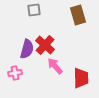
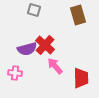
gray square: rotated 24 degrees clockwise
purple semicircle: rotated 60 degrees clockwise
pink cross: rotated 16 degrees clockwise
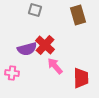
gray square: moved 1 px right
pink cross: moved 3 px left
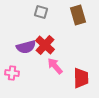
gray square: moved 6 px right, 2 px down
purple semicircle: moved 1 px left, 2 px up
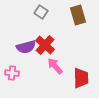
gray square: rotated 16 degrees clockwise
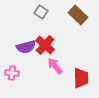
brown rectangle: rotated 30 degrees counterclockwise
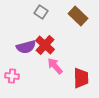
brown rectangle: moved 1 px down
pink cross: moved 3 px down
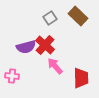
gray square: moved 9 px right, 6 px down; rotated 24 degrees clockwise
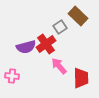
gray square: moved 10 px right, 9 px down
red cross: moved 1 px right, 1 px up; rotated 12 degrees clockwise
pink arrow: moved 4 px right
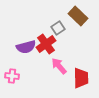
gray square: moved 2 px left, 1 px down
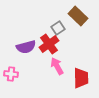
red cross: moved 3 px right
pink arrow: moved 2 px left; rotated 12 degrees clockwise
pink cross: moved 1 px left, 2 px up
